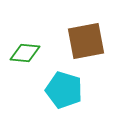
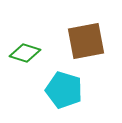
green diamond: rotated 12 degrees clockwise
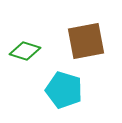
green diamond: moved 2 px up
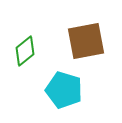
green diamond: rotated 56 degrees counterclockwise
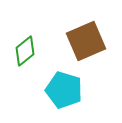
brown square: rotated 12 degrees counterclockwise
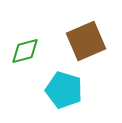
green diamond: rotated 24 degrees clockwise
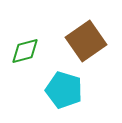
brown square: rotated 12 degrees counterclockwise
